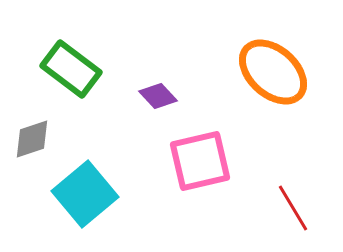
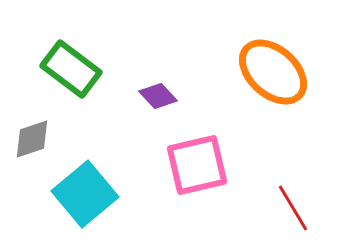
pink square: moved 3 px left, 4 px down
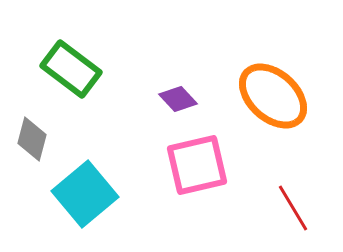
orange ellipse: moved 24 px down
purple diamond: moved 20 px right, 3 px down
gray diamond: rotated 57 degrees counterclockwise
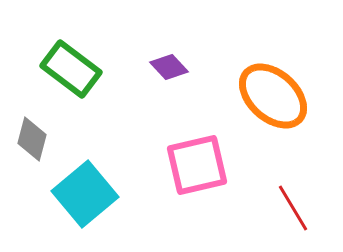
purple diamond: moved 9 px left, 32 px up
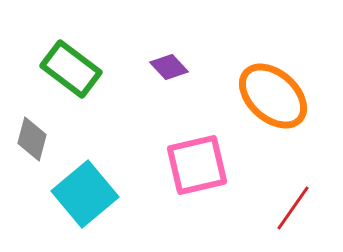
red line: rotated 66 degrees clockwise
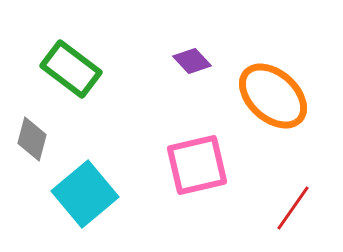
purple diamond: moved 23 px right, 6 px up
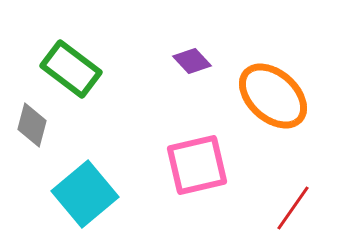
gray diamond: moved 14 px up
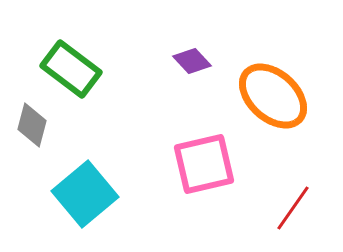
pink square: moved 7 px right, 1 px up
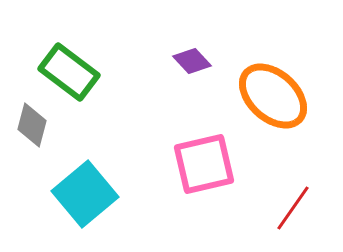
green rectangle: moved 2 px left, 3 px down
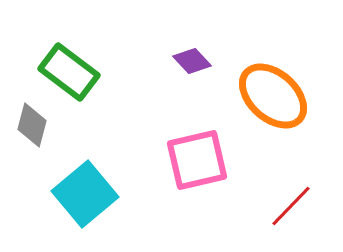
pink square: moved 7 px left, 4 px up
red line: moved 2 px left, 2 px up; rotated 9 degrees clockwise
